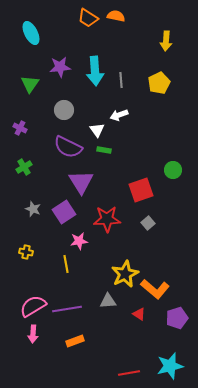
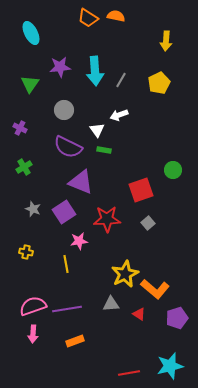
gray line: rotated 35 degrees clockwise
purple triangle: rotated 36 degrees counterclockwise
gray triangle: moved 3 px right, 3 px down
pink semicircle: rotated 12 degrees clockwise
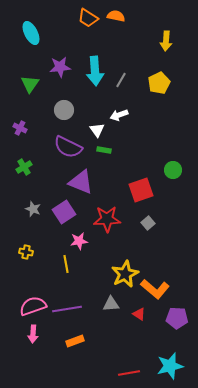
purple pentagon: rotated 20 degrees clockwise
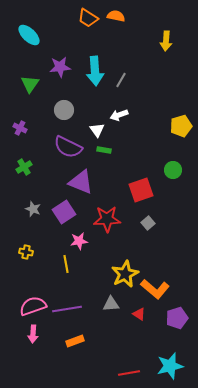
cyan ellipse: moved 2 px left, 2 px down; rotated 20 degrees counterclockwise
yellow pentagon: moved 22 px right, 43 px down; rotated 10 degrees clockwise
purple pentagon: rotated 20 degrees counterclockwise
